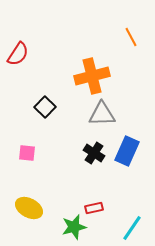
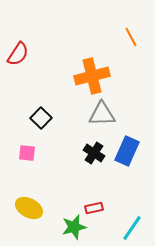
black square: moved 4 px left, 11 px down
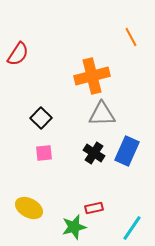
pink square: moved 17 px right; rotated 12 degrees counterclockwise
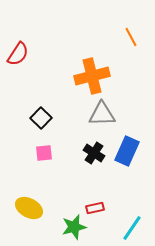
red rectangle: moved 1 px right
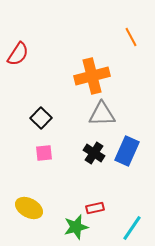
green star: moved 2 px right
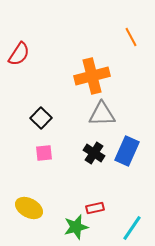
red semicircle: moved 1 px right
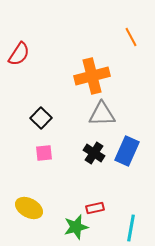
cyan line: moved 1 px left; rotated 24 degrees counterclockwise
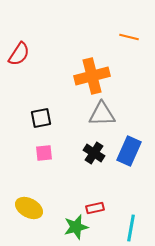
orange line: moved 2 px left; rotated 48 degrees counterclockwise
black square: rotated 35 degrees clockwise
blue rectangle: moved 2 px right
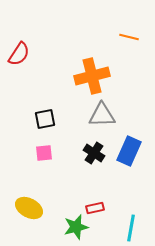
gray triangle: moved 1 px down
black square: moved 4 px right, 1 px down
